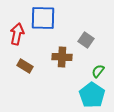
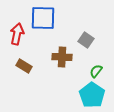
brown rectangle: moved 1 px left
green semicircle: moved 2 px left
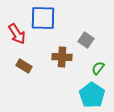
red arrow: rotated 135 degrees clockwise
green semicircle: moved 2 px right, 3 px up
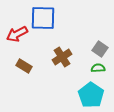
red arrow: rotated 95 degrees clockwise
gray square: moved 14 px right, 9 px down
brown cross: rotated 36 degrees counterclockwise
green semicircle: rotated 48 degrees clockwise
cyan pentagon: moved 1 px left
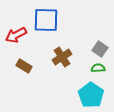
blue square: moved 3 px right, 2 px down
red arrow: moved 1 px left, 1 px down
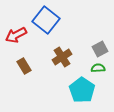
blue square: rotated 36 degrees clockwise
gray square: rotated 28 degrees clockwise
brown rectangle: rotated 28 degrees clockwise
cyan pentagon: moved 9 px left, 5 px up
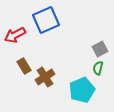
blue square: rotated 28 degrees clockwise
red arrow: moved 1 px left
brown cross: moved 17 px left, 20 px down
green semicircle: rotated 72 degrees counterclockwise
cyan pentagon: rotated 15 degrees clockwise
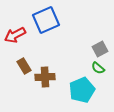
green semicircle: rotated 64 degrees counterclockwise
brown cross: rotated 30 degrees clockwise
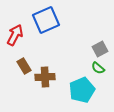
red arrow: rotated 145 degrees clockwise
